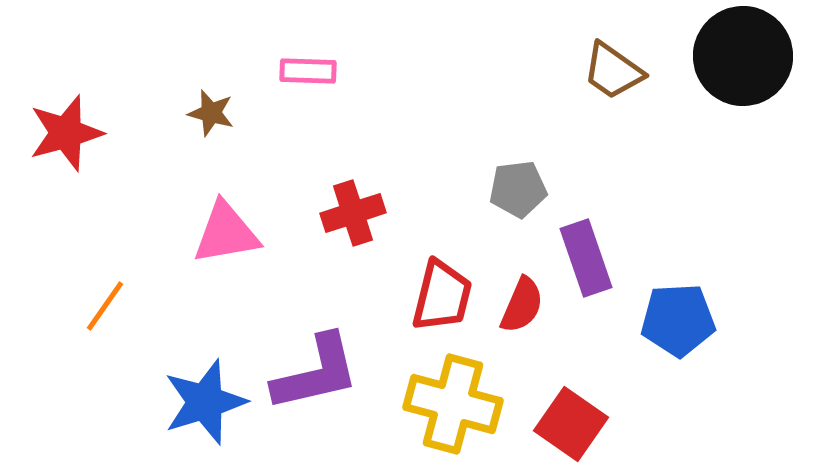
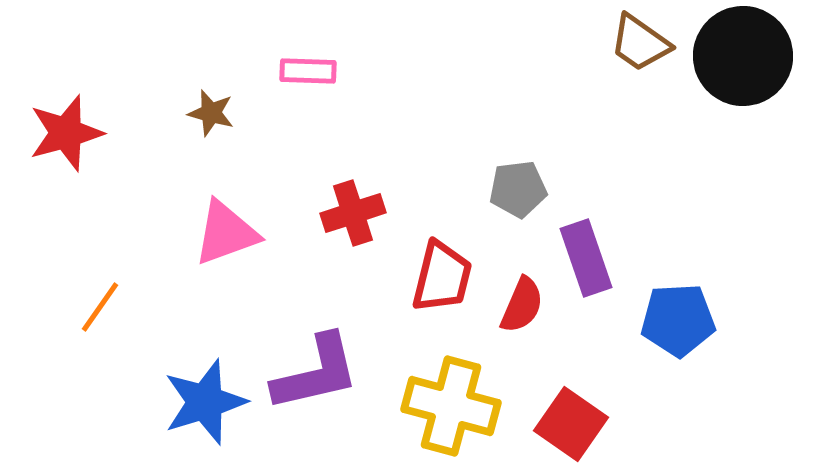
brown trapezoid: moved 27 px right, 28 px up
pink triangle: rotated 10 degrees counterclockwise
red trapezoid: moved 19 px up
orange line: moved 5 px left, 1 px down
yellow cross: moved 2 px left, 2 px down
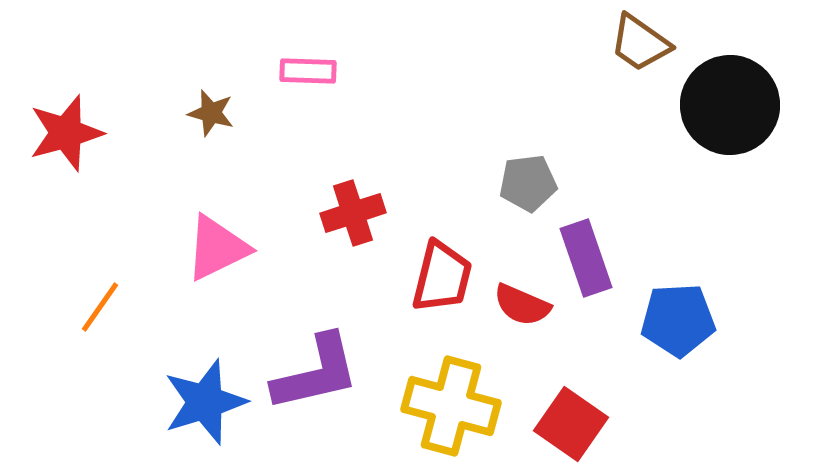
black circle: moved 13 px left, 49 px down
gray pentagon: moved 10 px right, 6 px up
pink triangle: moved 9 px left, 15 px down; rotated 6 degrees counterclockwise
red semicircle: rotated 90 degrees clockwise
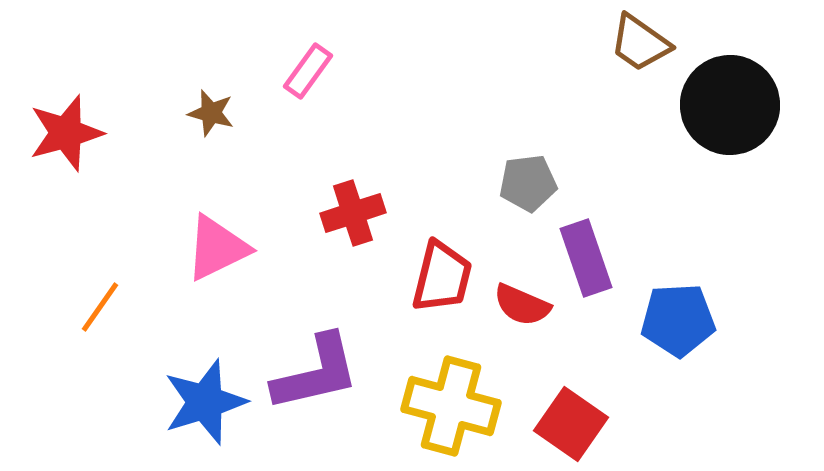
pink rectangle: rotated 56 degrees counterclockwise
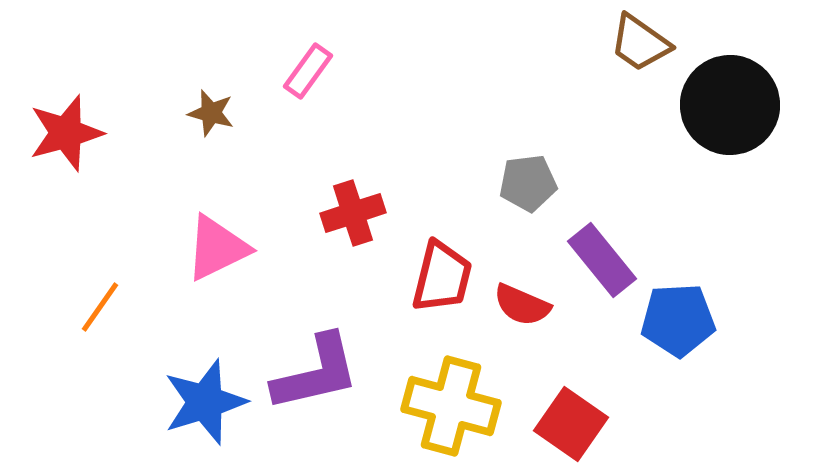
purple rectangle: moved 16 px right, 2 px down; rotated 20 degrees counterclockwise
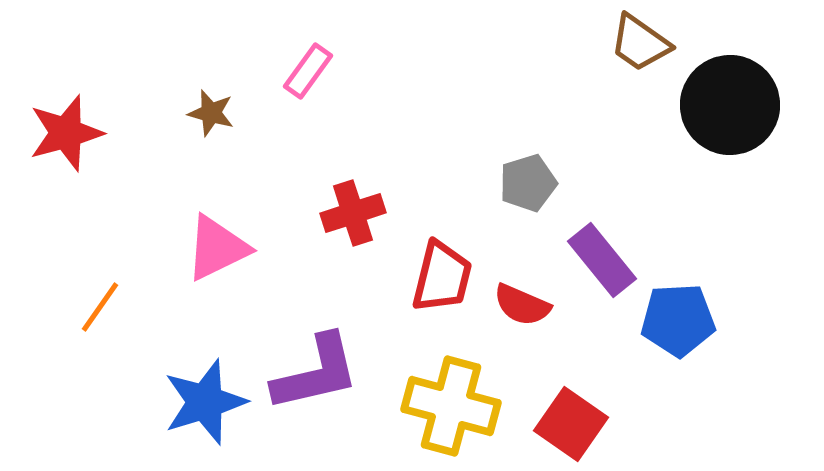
gray pentagon: rotated 10 degrees counterclockwise
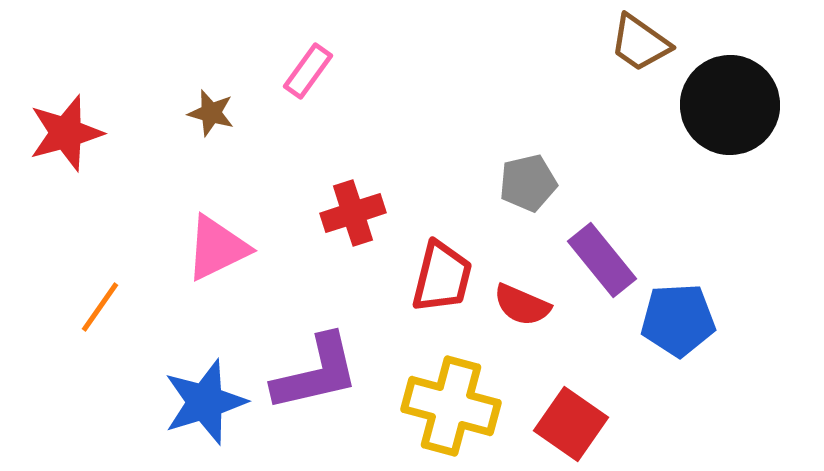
gray pentagon: rotated 4 degrees clockwise
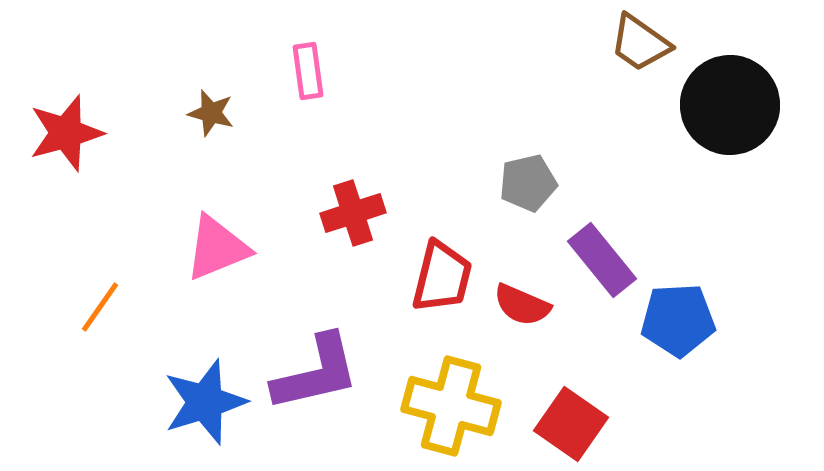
pink rectangle: rotated 44 degrees counterclockwise
pink triangle: rotated 4 degrees clockwise
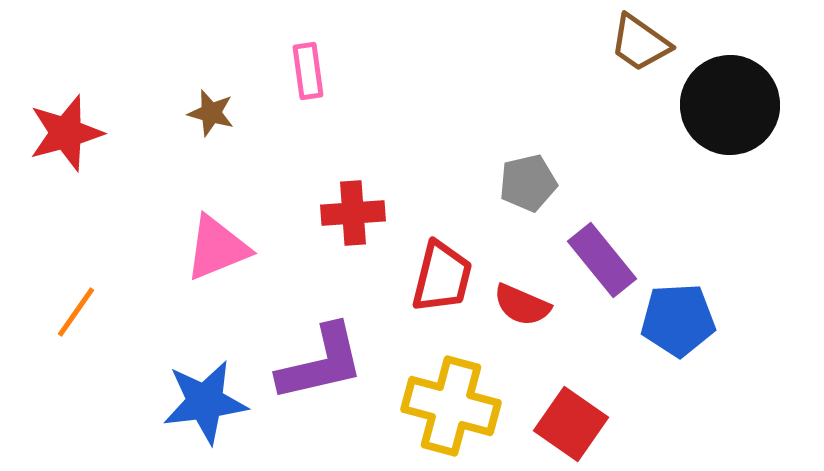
red cross: rotated 14 degrees clockwise
orange line: moved 24 px left, 5 px down
purple L-shape: moved 5 px right, 10 px up
blue star: rotated 10 degrees clockwise
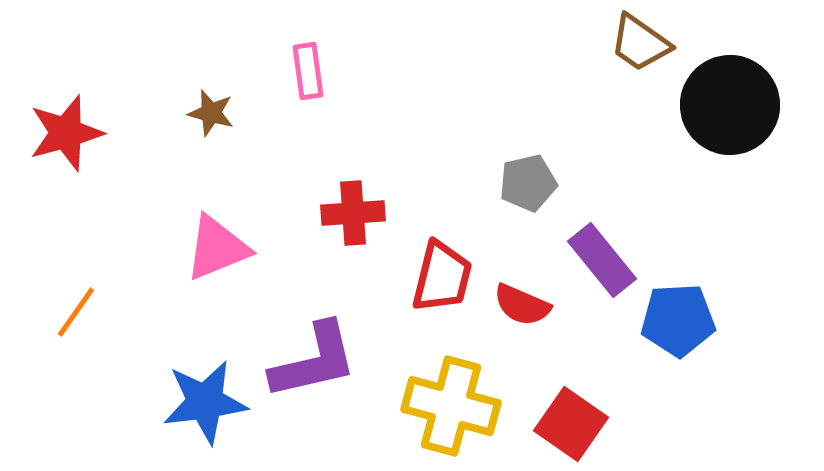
purple L-shape: moved 7 px left, 2 px up
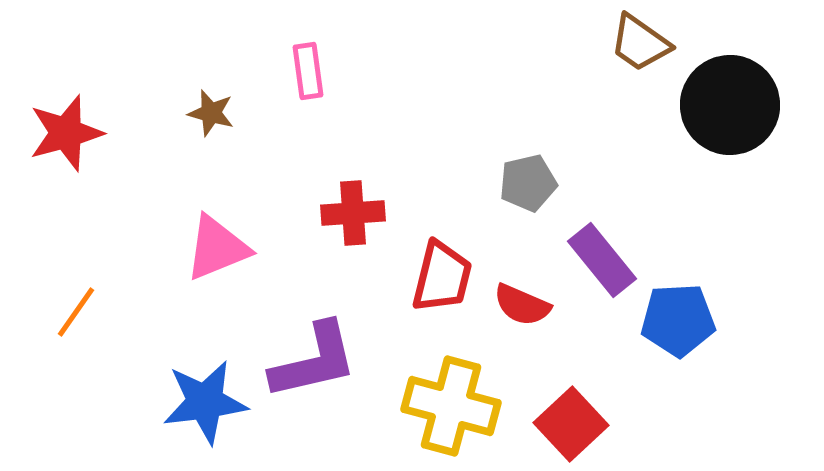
red square: rotated 12 degrees clockwise
